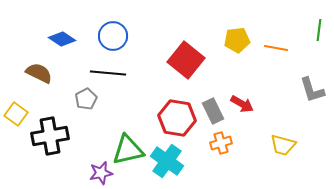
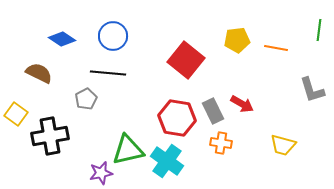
orange cross: rotated 25 degrees clockwise
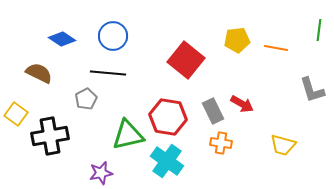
red hexagon: moved 9 px left, 1 px up
green triangle: moved 15 px up
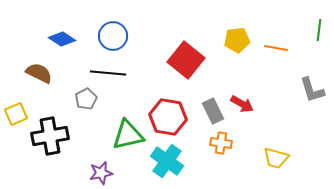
yellow square: rotated 30 degrees clockwise
yellow trapezoid: moved 7 px left, 13 px down
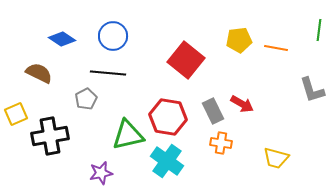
yellow pentagon: moved 2 px right
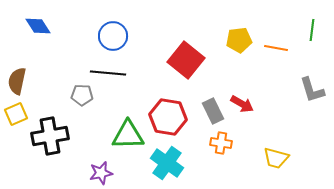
green line: moved 7 px left
blue diamond: moved 24 px left, 13 px up; rotated 24 degrees clockwise
brown semicircle: moved 22 px left, 8 px down; rotated 104 degrees counterclockwise
gray pentagon: moved 4 px left, 4 px up; rotated 30 degrees clockwise
green triangle: rotated 12 degrees clockwise
cyan cross: moved 2 px down
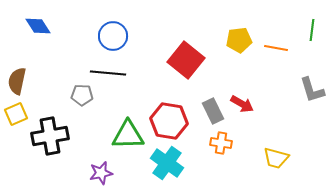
red hexagon: moved 1 px right, 4 px down
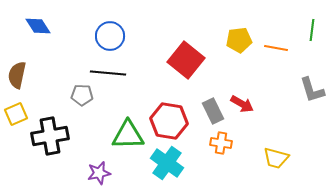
blue circle: moved 3 px left
brown semicircle: moved 6 px up
purple star: moved 2 px left
